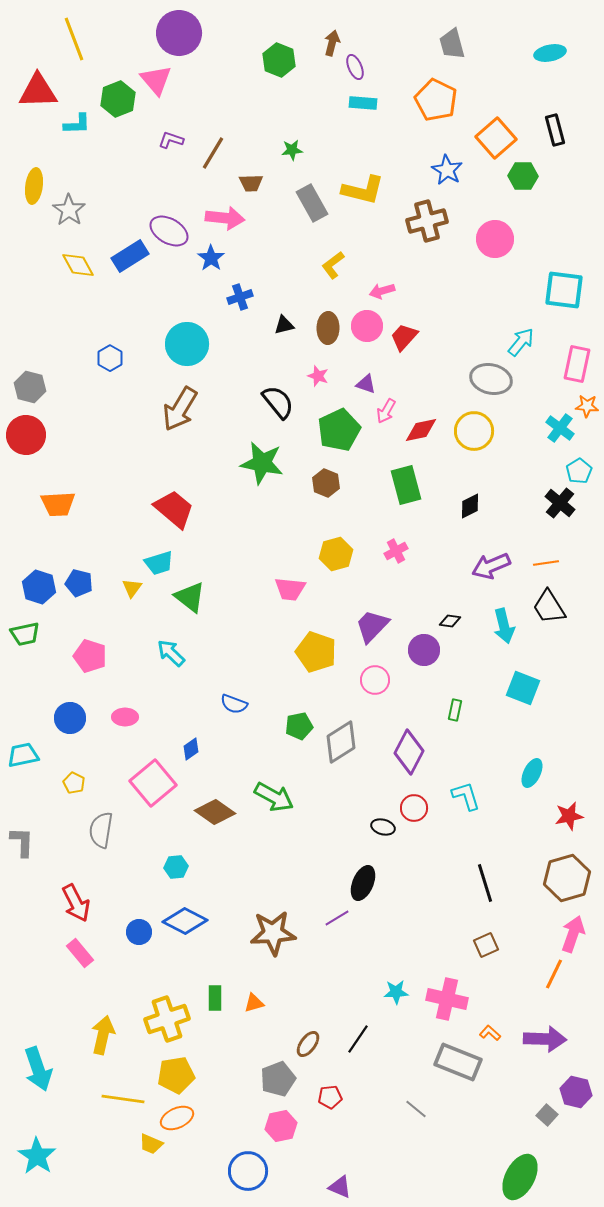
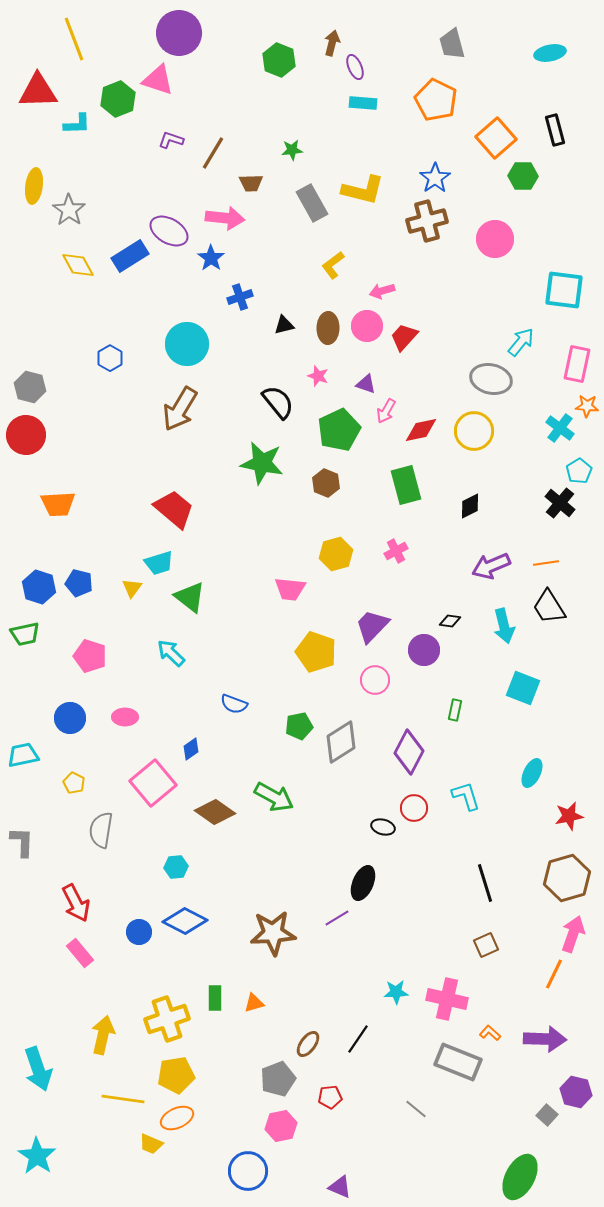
pink triangle at (156, 80): moved 2 px right; rotated 32 degrees counterclockwise
blue star at (447, 170): moved 12 px left, 8 px down; rotated 8 degrees clockwise
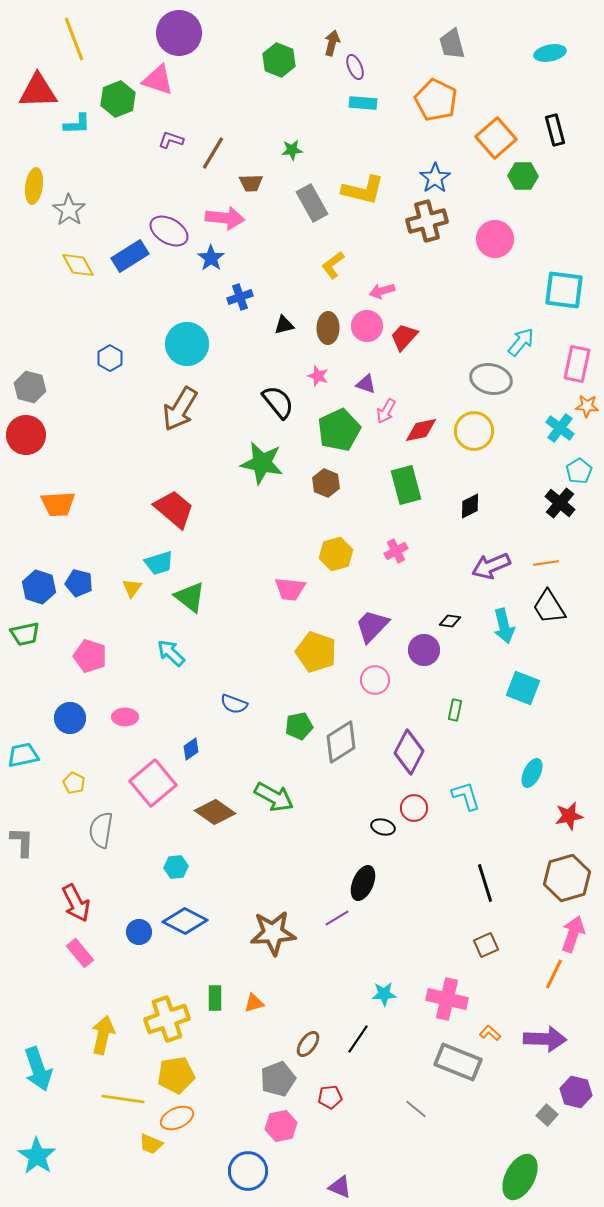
cyan star at (396, 992): moved 12 px left, 2 px down
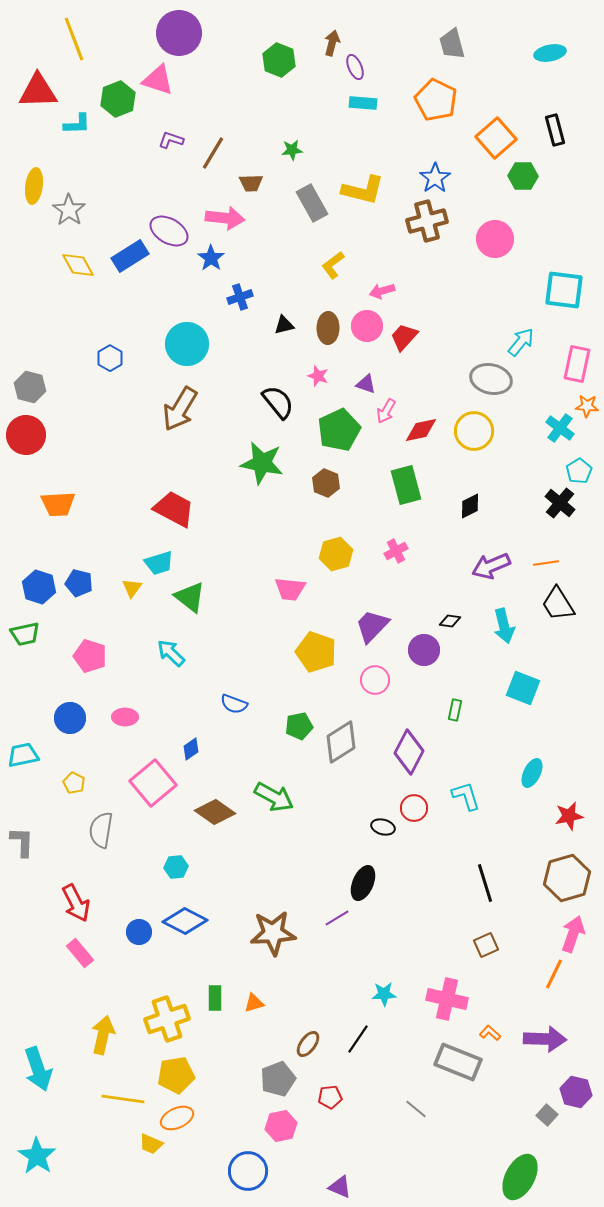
red trapezoid at (174, 509): rotated 12 degrees counterclockwise
black trapezoid at (549, 607): moved 9 px right, 3 px up
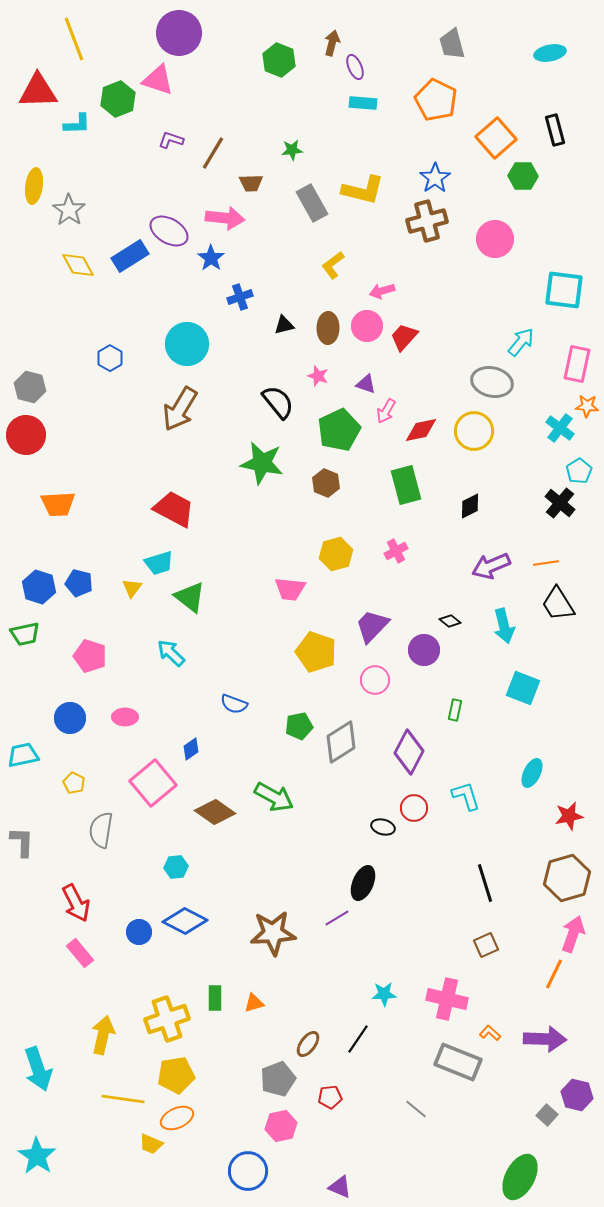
gray ellipse at (491, 379): moved 1 px right, 3 px down
black diamond at (450, 621): rotated 30 degrees clockwise
purple hexagon at (576, 1092): moved 1 px right, 3 px down
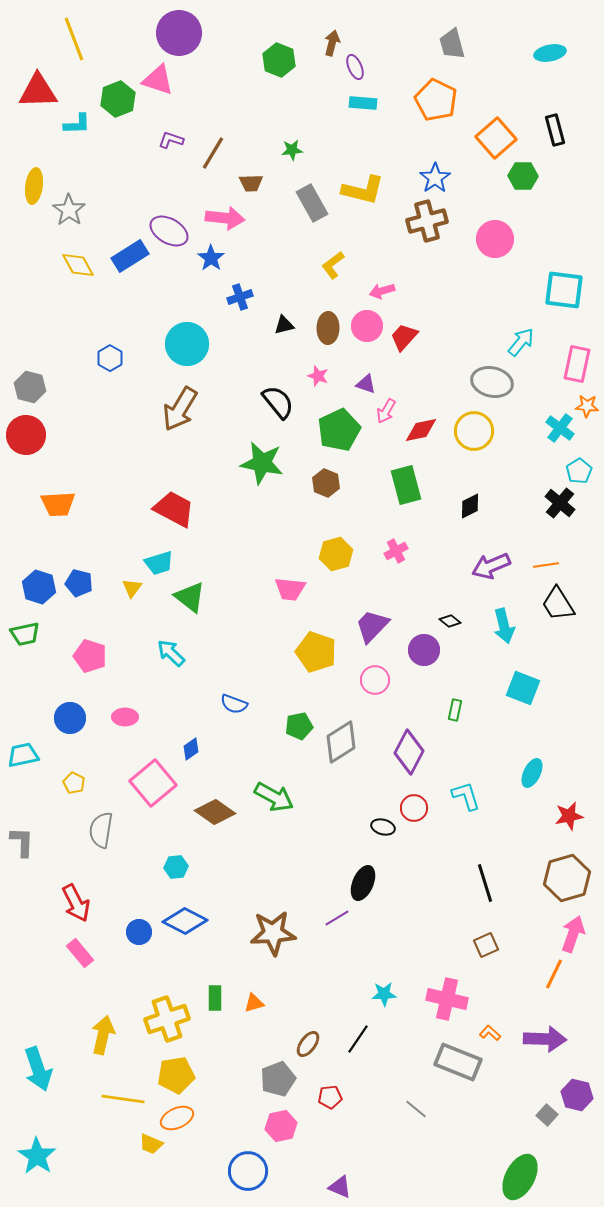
orange line at (546, 563): moved 2 px down
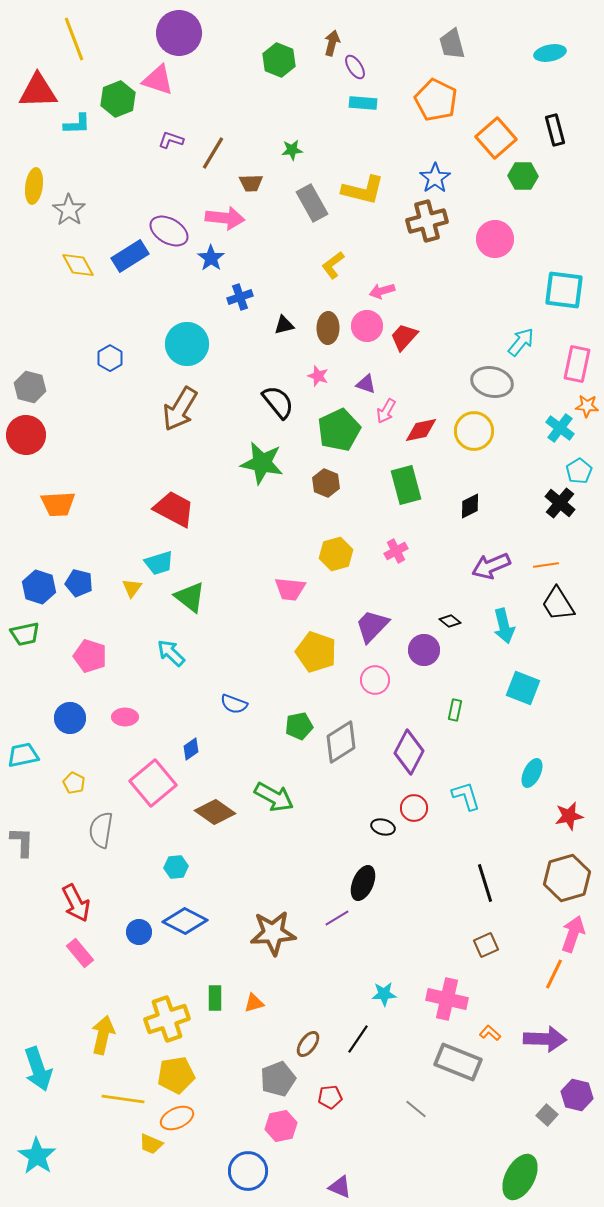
purple ellipse at (355, 67): rotated 10 degrees counterclockwise
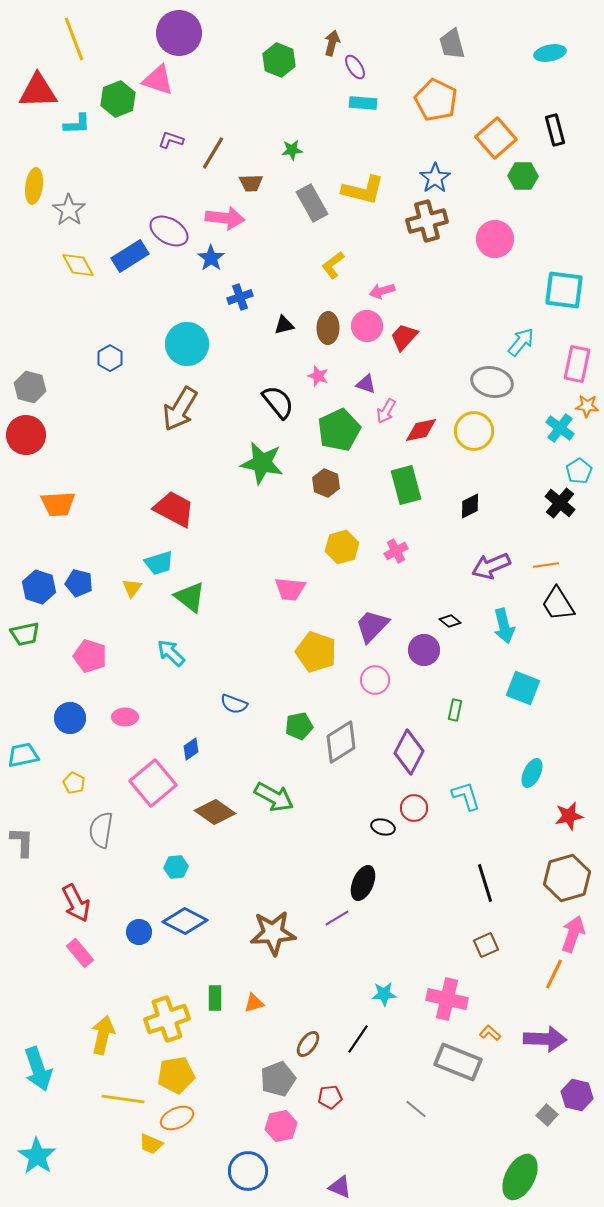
yellow hexagon at (336, 554): moved 6 px right, 7 px up
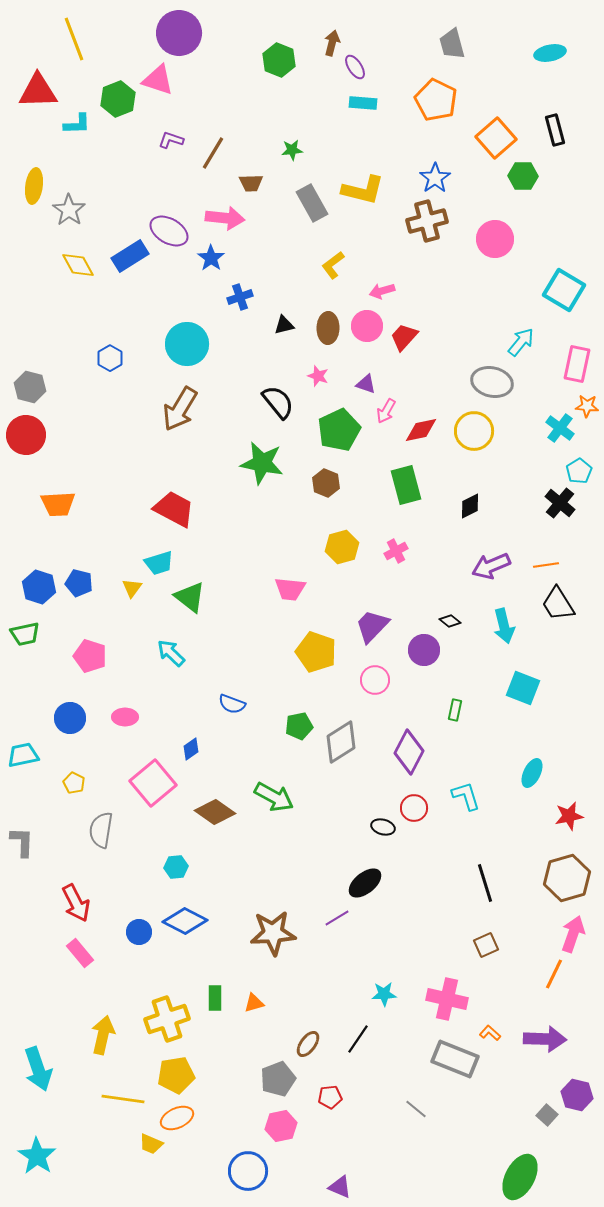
cyan square at (564, 290): rotated 24 degrees clockwise
blue semicircle at (234, 704): moved 2 px left
black ellipse at (363, 883): moved 2 px right; rotated 28 degrees clockwise
gray rectangle at (458, 1062): moved 3 px left, 3 px up
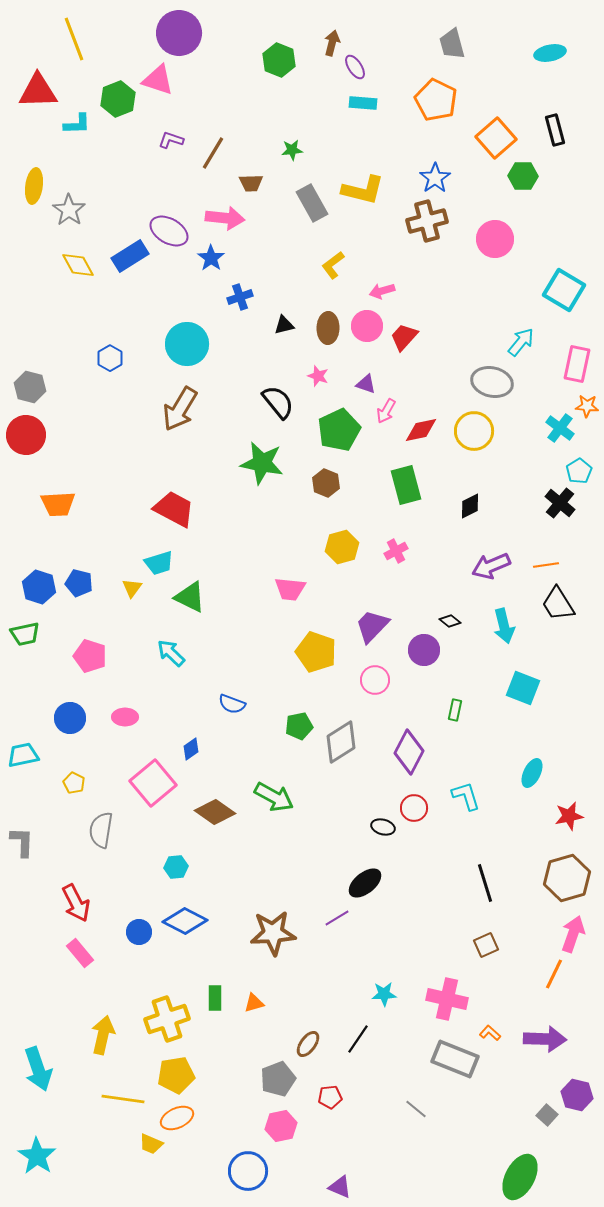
green triangle at (190, 597): rotated 12 degrees counterclockwise
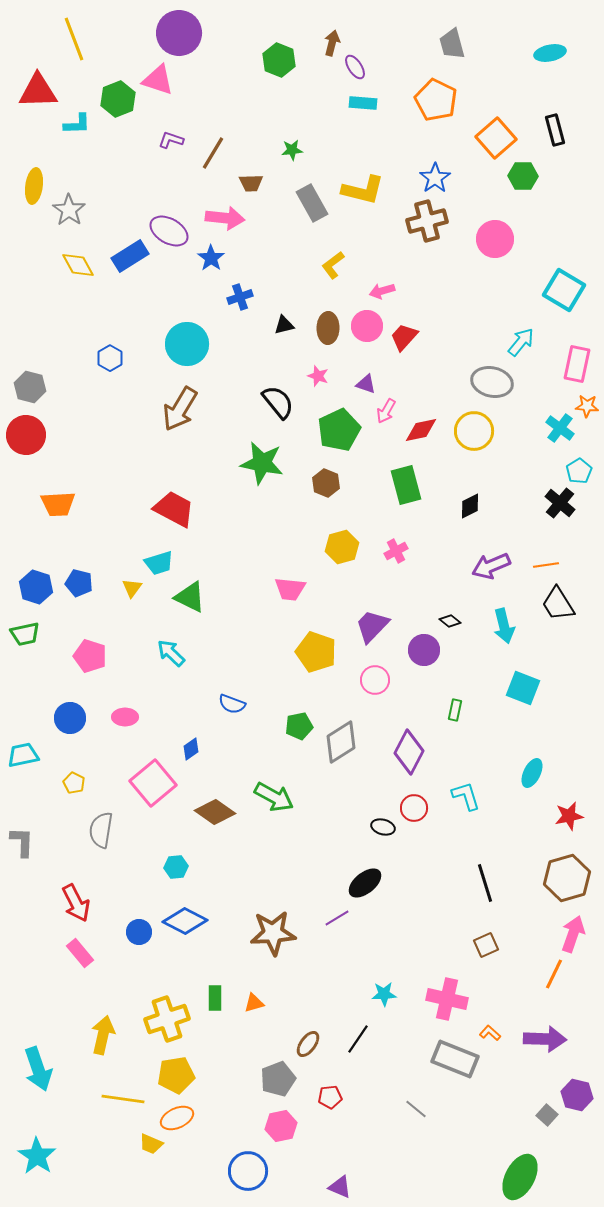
blue hexagon at (39, 587): moved 3 px left
